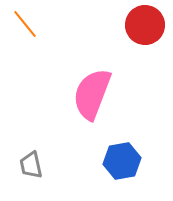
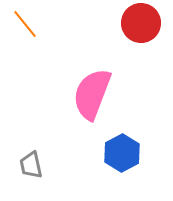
red circle: moved 4 px left, 2 px up
blue hexagon: moved 8 px up; rotated 18 degrees counterclockwise
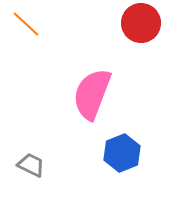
orange line: moved 1 px right; rotated 8 degrees counterclockwise
blue hexagon: rotated 6 degrees clockwise
gray trapezoid: rotated 128 degrees clockwise
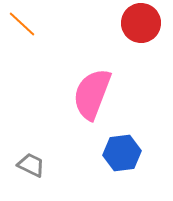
orange line: moved 4 px left
blue hexagon: rotated 15 degrees clockwise
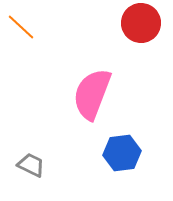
orange line: moved 1 px left, 3 px down
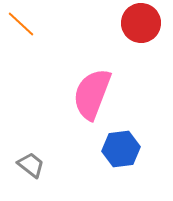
orange line: moved 3 px up
blue hexagon: moved 1 px left, 4 px up
gray trapezoid: rotated 12 degrees clockwise
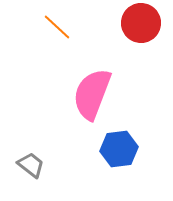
orange line: moved 36 px right, 3 px down
blue hexagon: moved 2 px left
